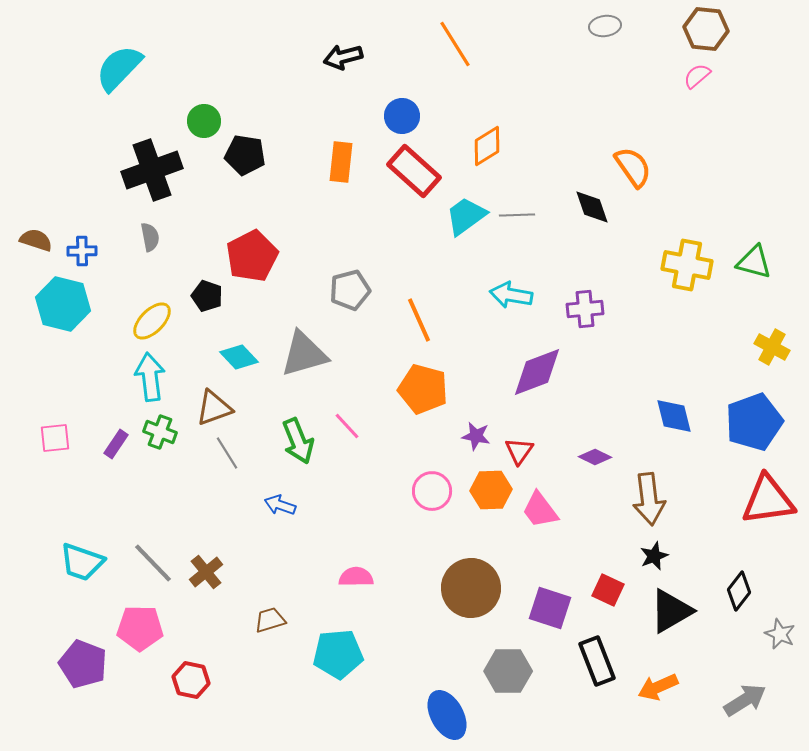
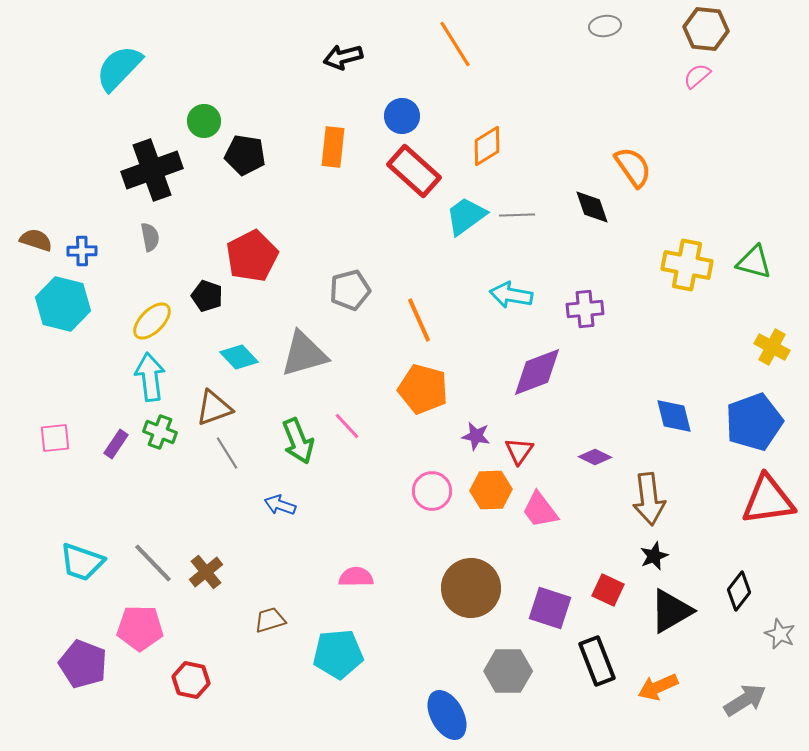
orange rectangle at (341, 162): moved 8 px left, 15 px up
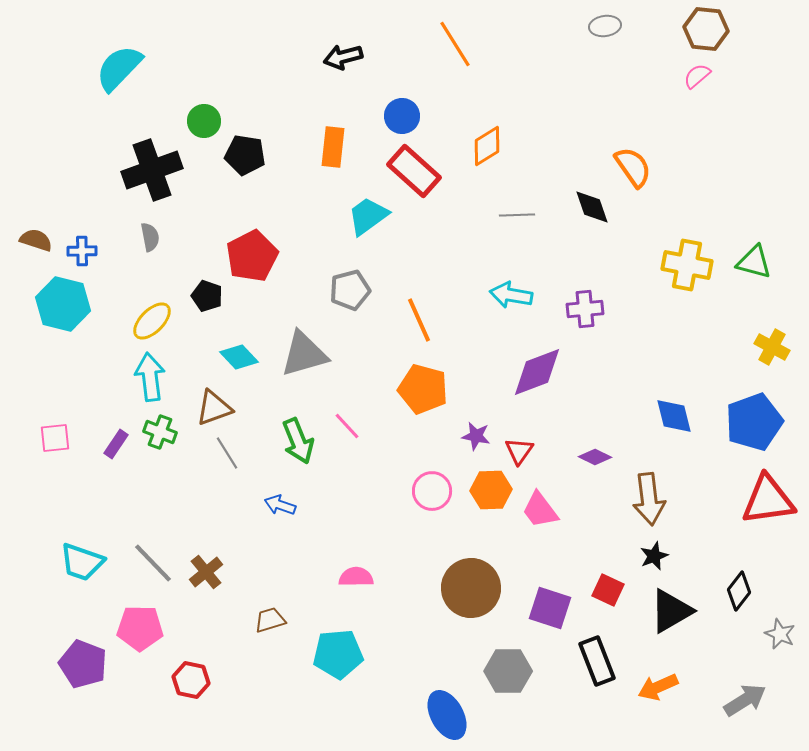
cyan trapezoid at (466, 216): moved 98 px left
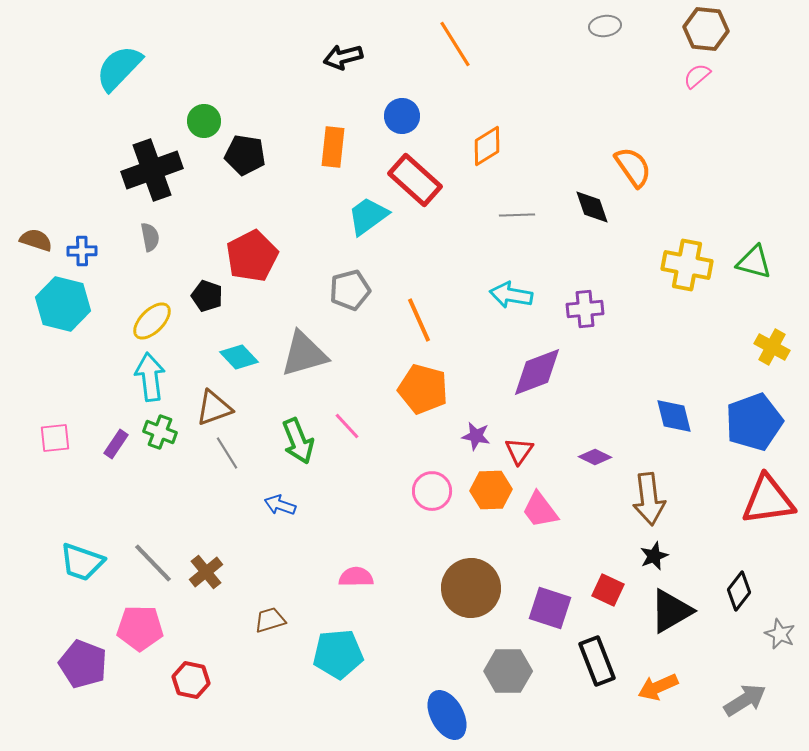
red rectangle at (414, 171): moved 1 px right, 9 px down
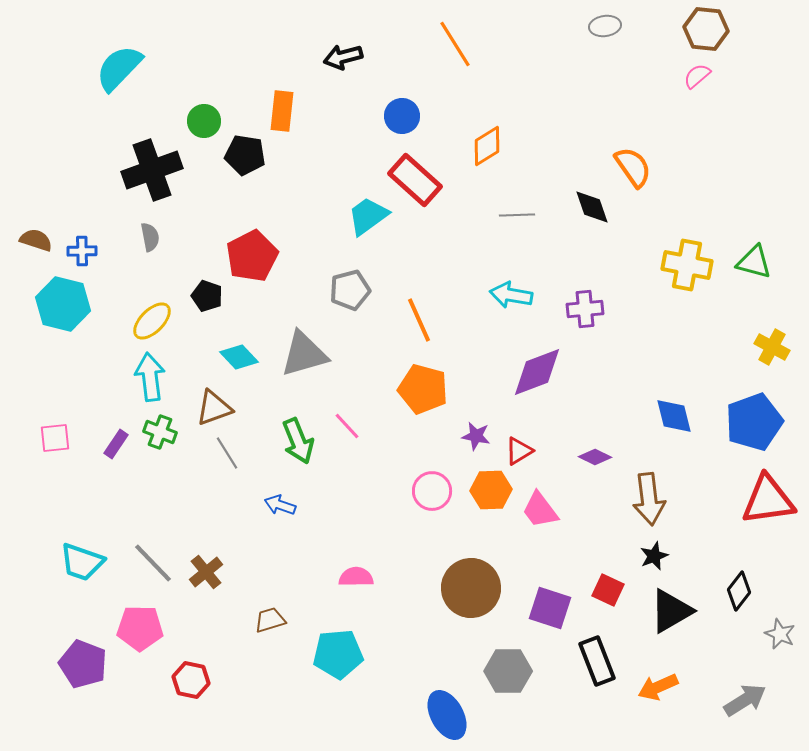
orange rectangle at (333, 147): moved 51 px left, 36 px up
red triangle at (519, 451): rotated 24 degrees clockwise
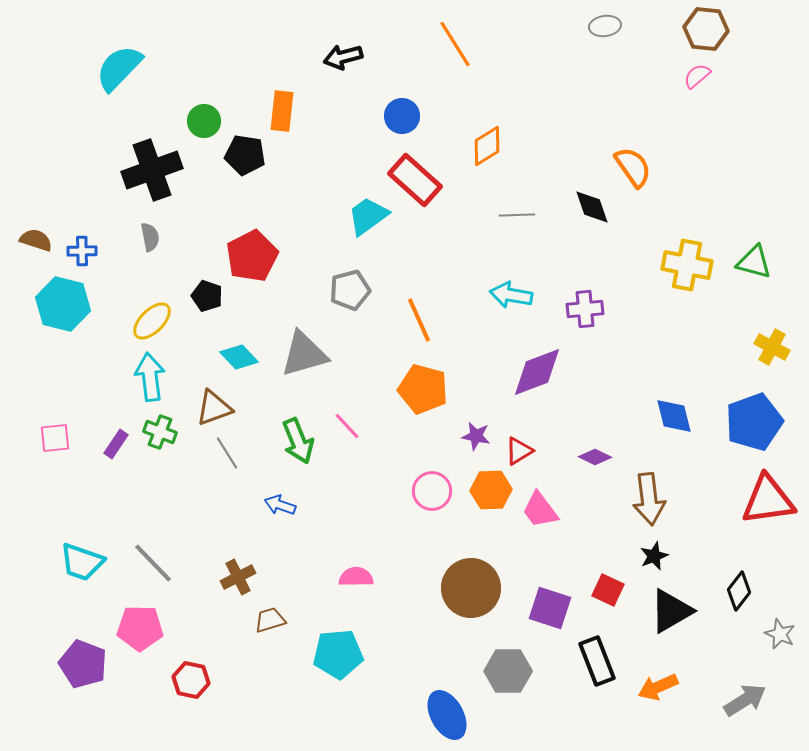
brown cross at (206, 572): moved 32 px right, 5 px down; rotated 12 degrees clockwise
